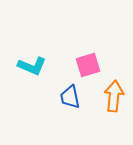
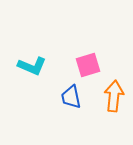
blue trapezoid: moved 1 px right
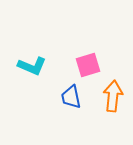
orange arrow: moved 1 px left
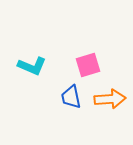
orange arrow: moved 3 px left, 3 px down; rotated 80 degrees clockwise
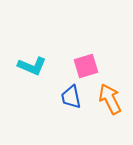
pink square: moved 2 px left, 1 px down
orange arrow: rotated 112 degrees counterclockwise
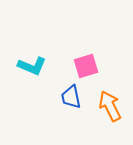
orange arrow: moved 7 px down
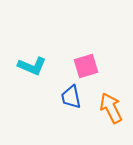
orange arrow: moved 1 px right, 2 px down
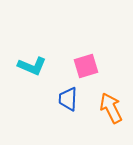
blue trapezoid: moved 3 px left, 2 px down; rotated 15 degrees clockwise
